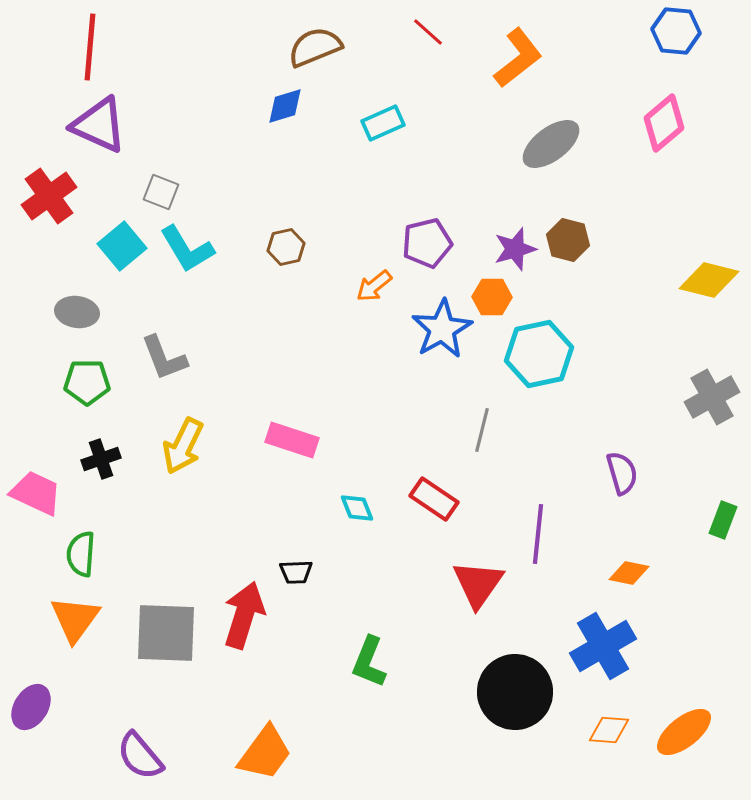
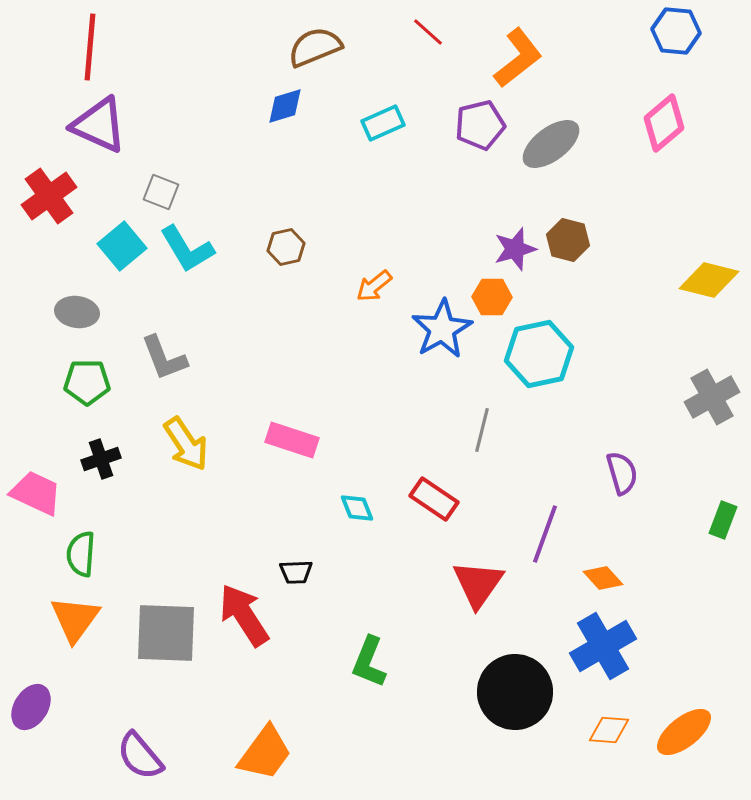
purple pentagon at (427, 243): moved 53 px right, 118 px up
yellow arrow at (183, 446): moved 3 px right, 2 px up; rotated 60 degrees counterclockwise
purple line at (538, 534): moved 7 px right; rotated 14 degrees clockwise
orange diamond at (629, 573): moved 26 px left, 5 px down; rotated 36 degrees clockwise
red arrow at (244, 615): rotated 50 degrees counterclockwise
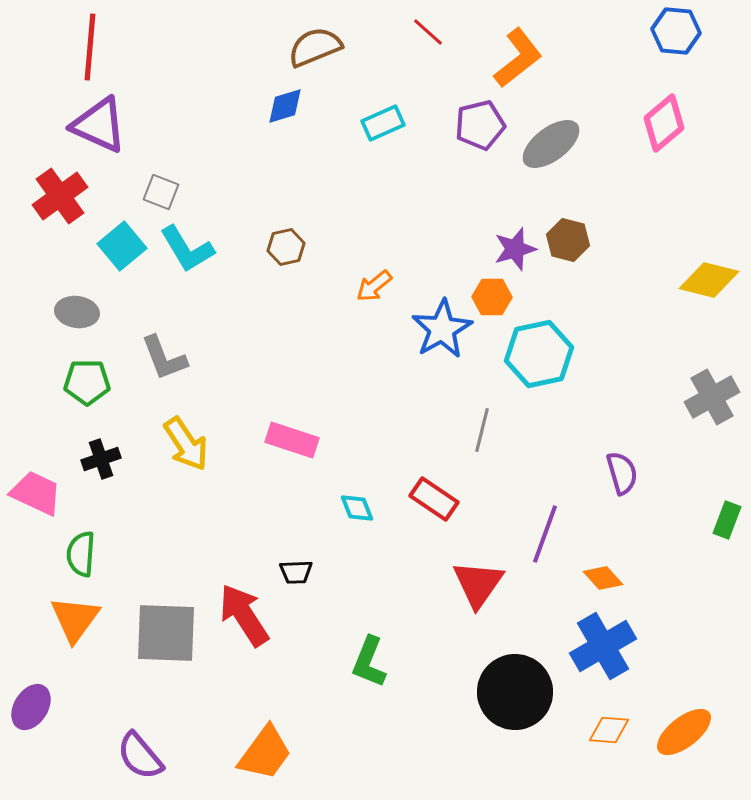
red cross at (49, 196): moved 11 px right
green rectangle at (723, 520): moved 4 px right
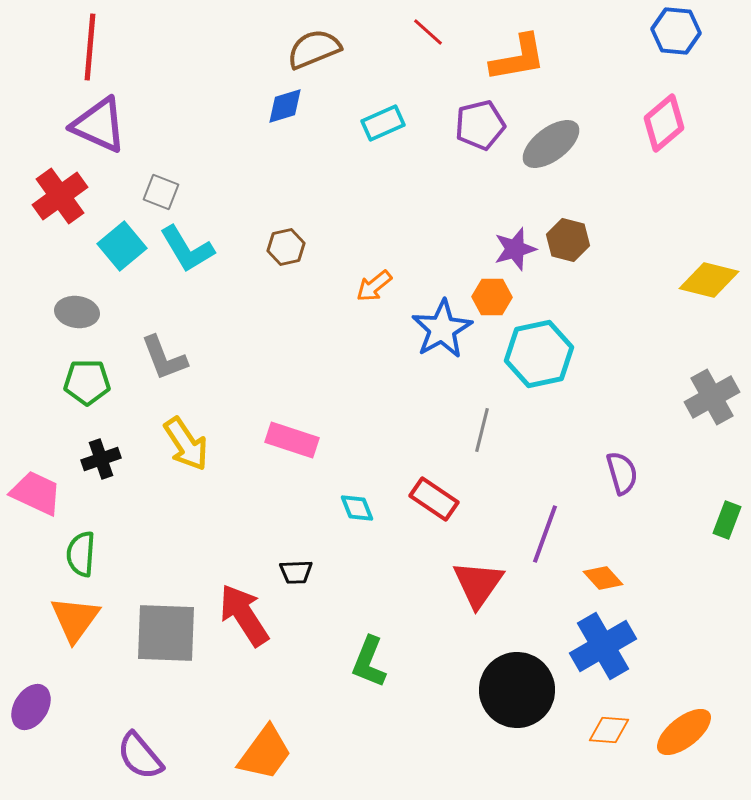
brown semicircle at (315, 47): moved 1 px left, 2 px down
orange L-shape at (518, 58): rotated 28 degrees clockwise
black circle at (515, 692): moved 2 px right, 2 px up
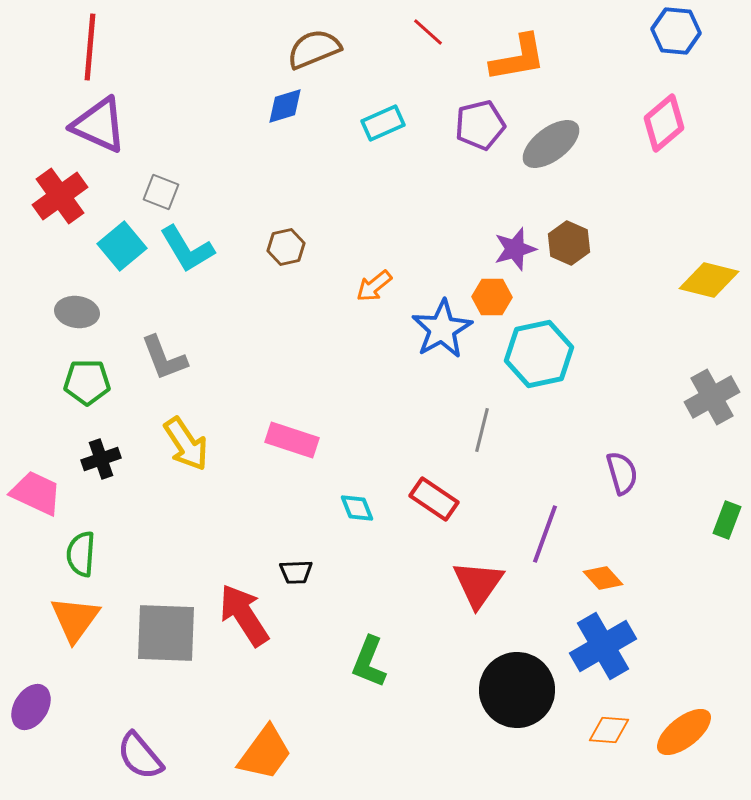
brown hexagon at (568, 240): moved 1 px right, 3 px down; rotated 9 degrees clockwise
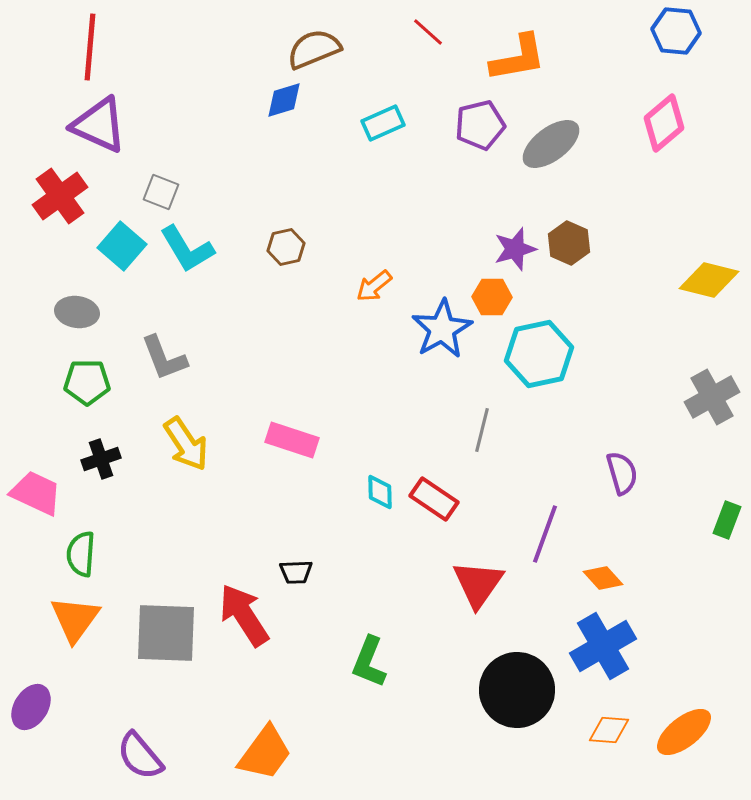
blue diamond at (285, 106): moved 1 px left, 6 px up
cyan square at (122, 246): rotated 9 degrees counterclockwise
cyan diamond at (357, 508): moved 23 px right, 16 px up; rotated 21 degrees clockwise
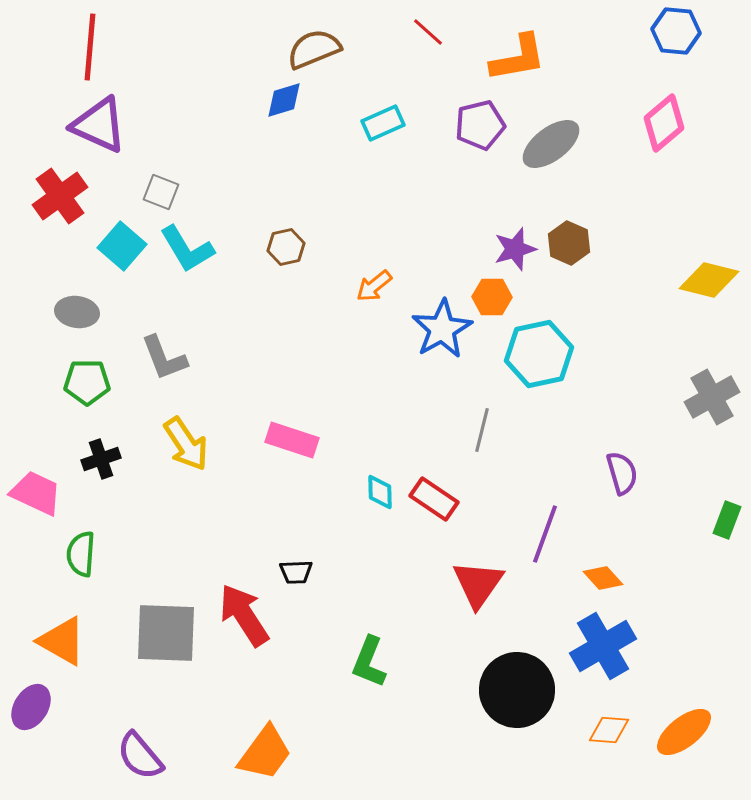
orange triangle at (75, 619): moved 13 px left, 22 px down; rotated 36 degrees counterclockwise
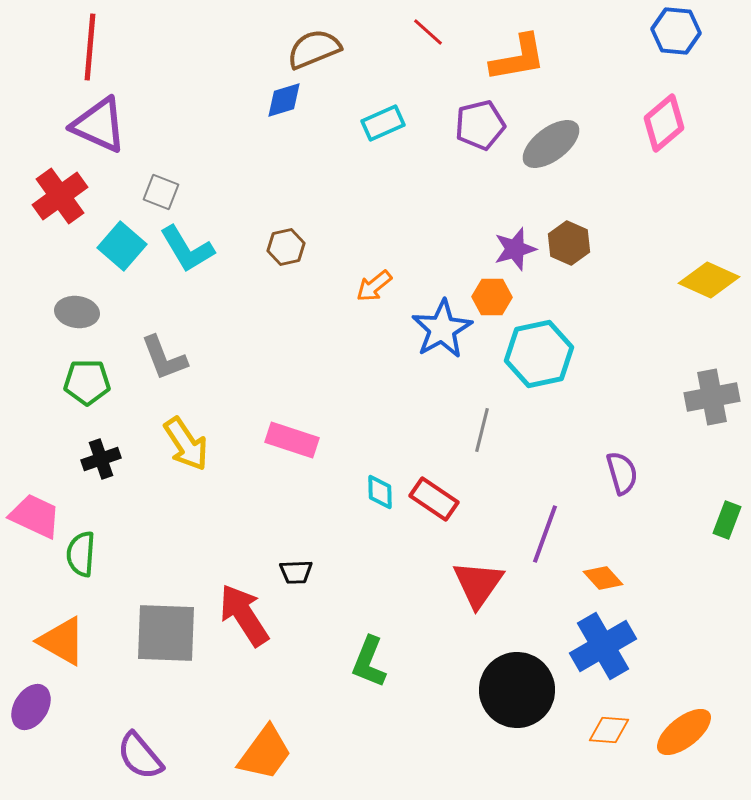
yellow diamond at (709, 280): rotated 10 degrees clockwise
gray cross at (712, 397): rotated 18 degrees clockwise
pink trapezoid at (36, 493): moved 1 px left, 23 px down
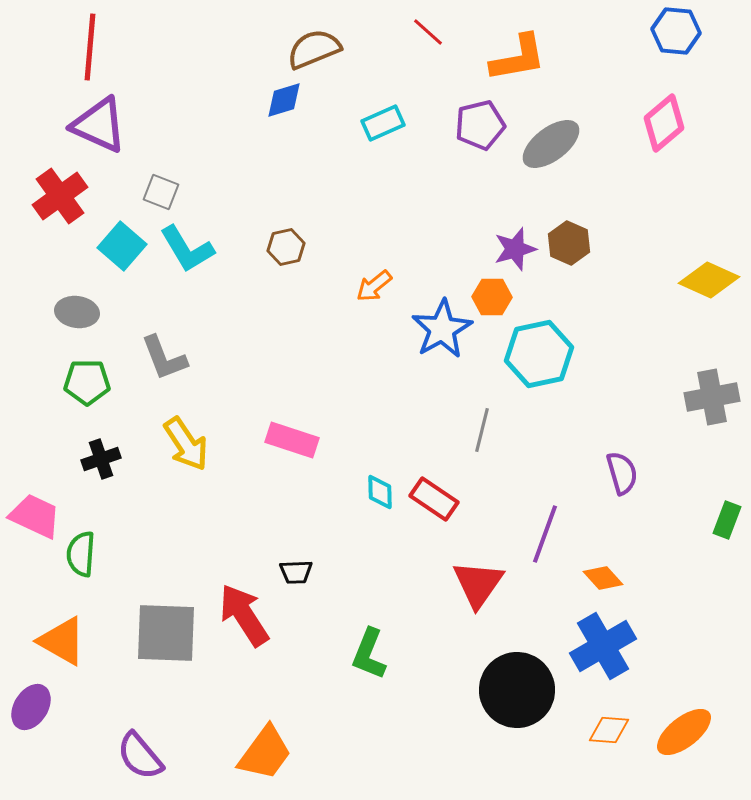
green L-shape at (369, 662): moved 8 px up
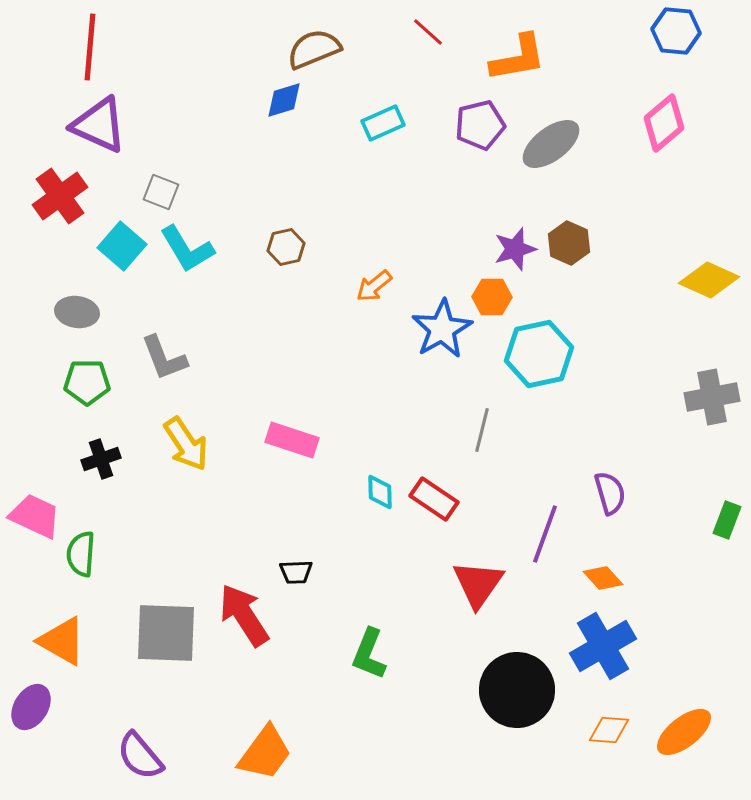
purple semicircle at (622, 473): moved 12 px left, 20 px down
